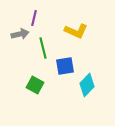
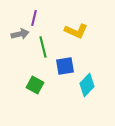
green line: moved 1 px up
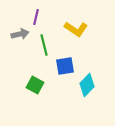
purple line: moved 2 px right, 1 px up
yellow L-shape: moved 2 px up; rotated 10 degrees clockwise
green line: moved 1 px right, 2 px up
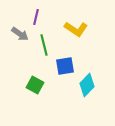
gray arrow: rotated 48 degrees clockwise
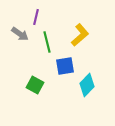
yellow L-shape: moved 4 px right, 6 px down; rotated 75 degrees counterclockwise
green line: moved 3 px right, 3 px up
